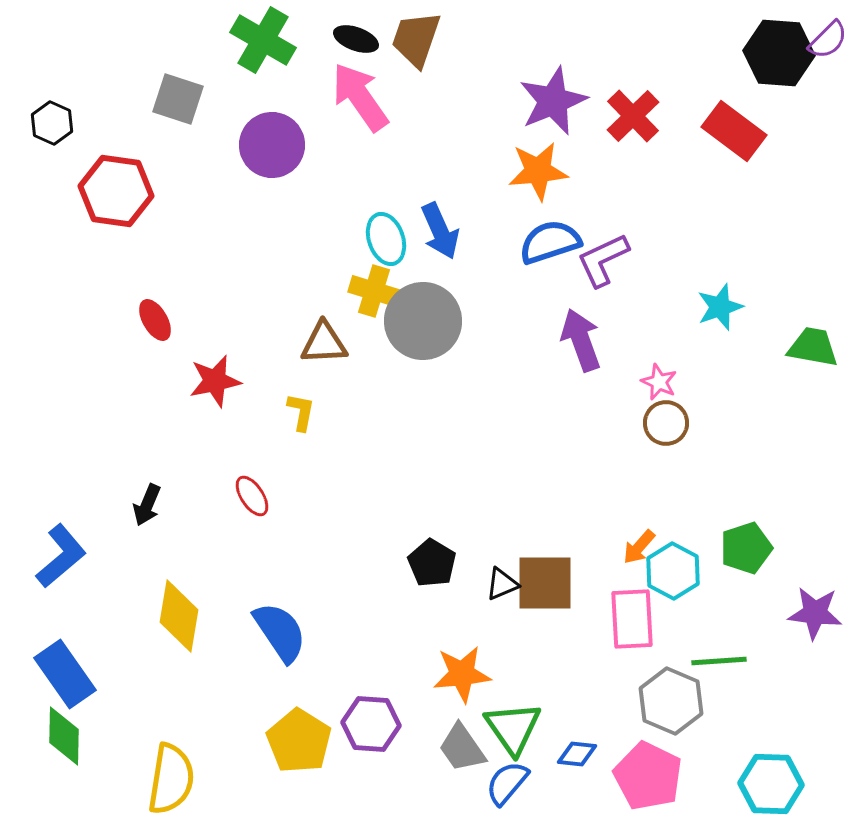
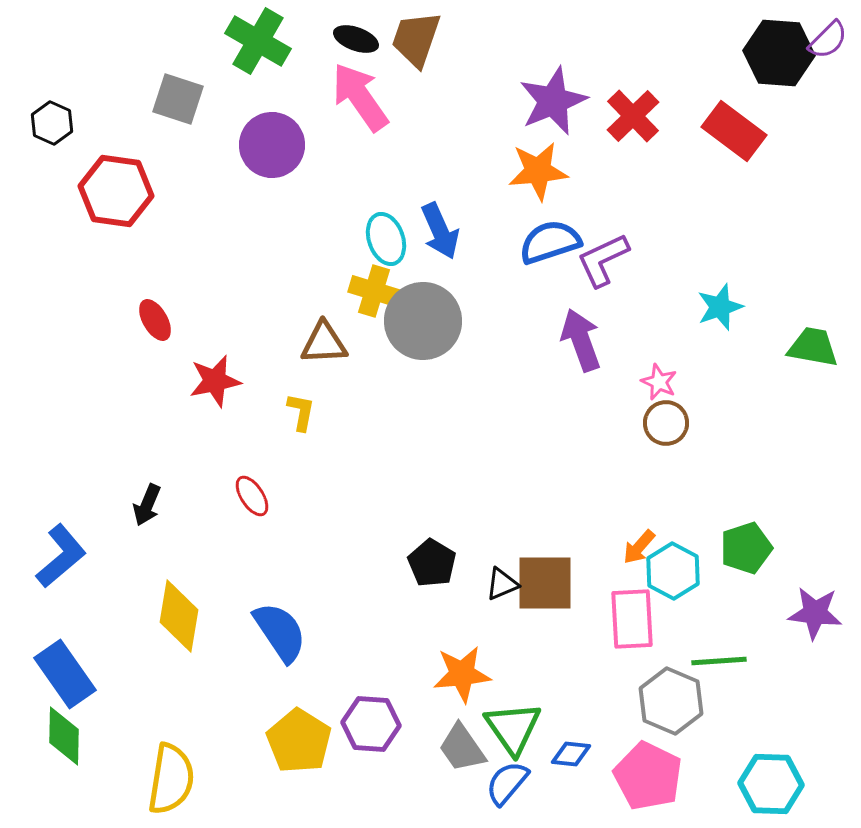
green cross at (263, 40): moved 5 px left, 1 px down
blue diamond at (577, 754): moved 6 px left
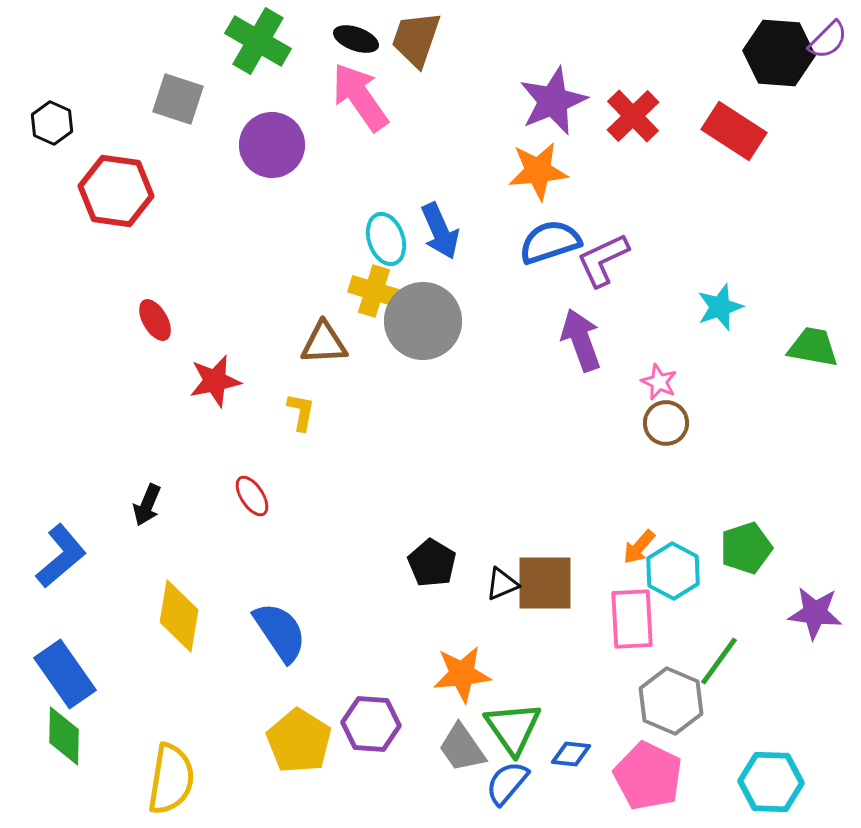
red rectangle at (734, 131): rotated 4 degrees counterclockwise
green line at (719, 661): rotated 50 degrees counterclockwise
cyan hexagon at (771, 784): moved 2 px up
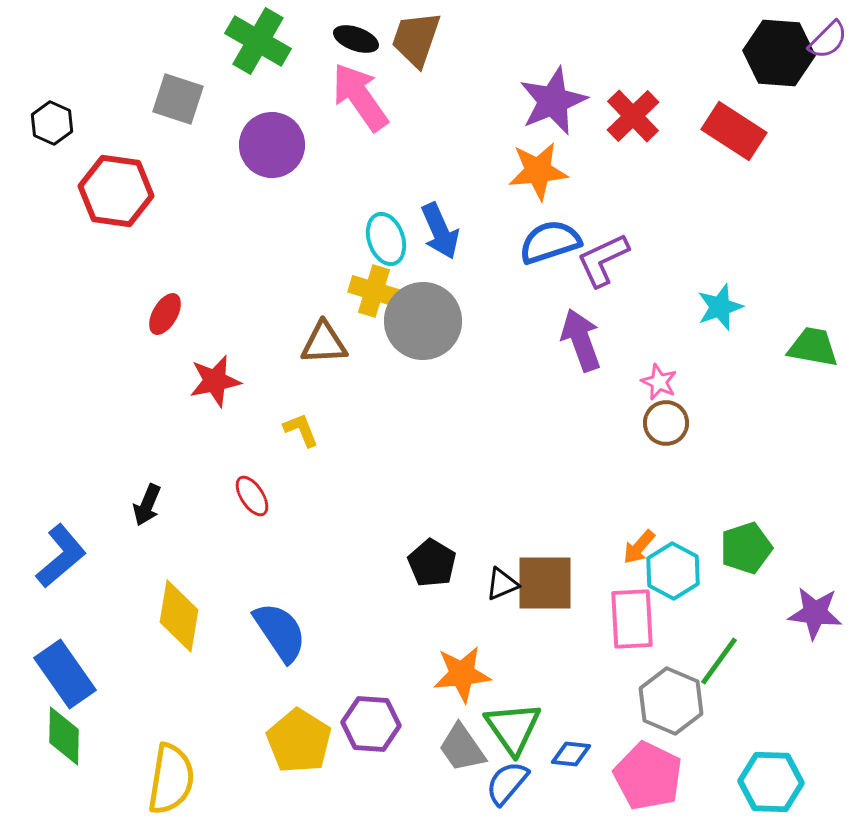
red ellipse at (155, 320): moved 10 px right, 6 px up; rotated 60 degrees clockwise
yellow L-shape at (301, 412): moved 18 px down; rotated 33 degrees counterclockwise
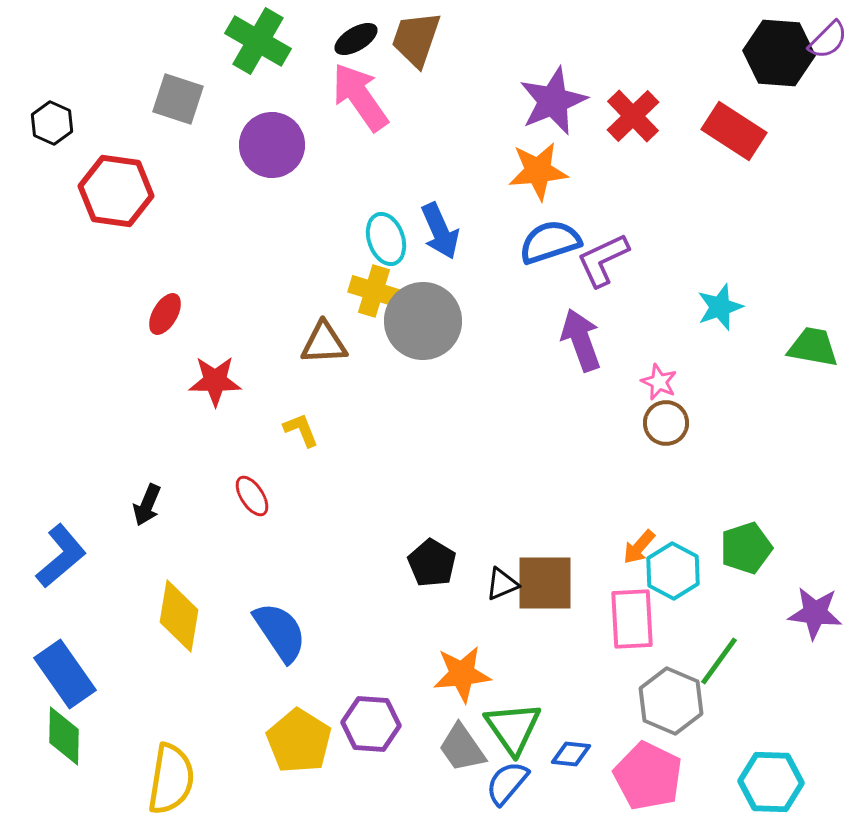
black ellipse at (356, 39): rotated 51 degrees counterclockwise
red star at (215, 381): rotated 12 degrees clockwise
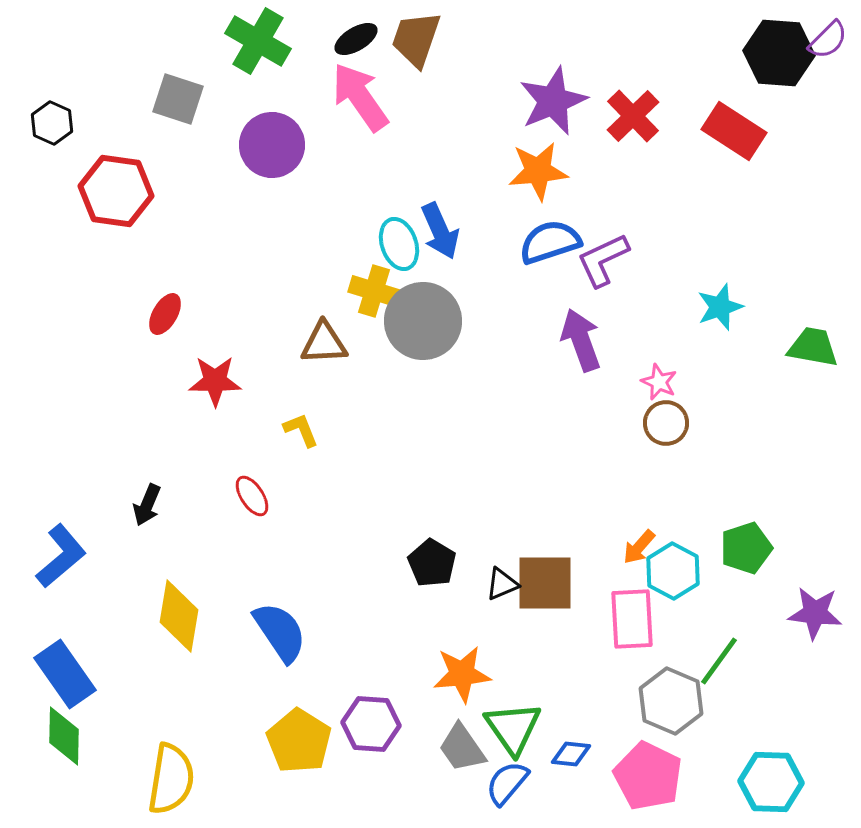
cyan ellipse at (386, 239): moved 13 px right, 5 px down
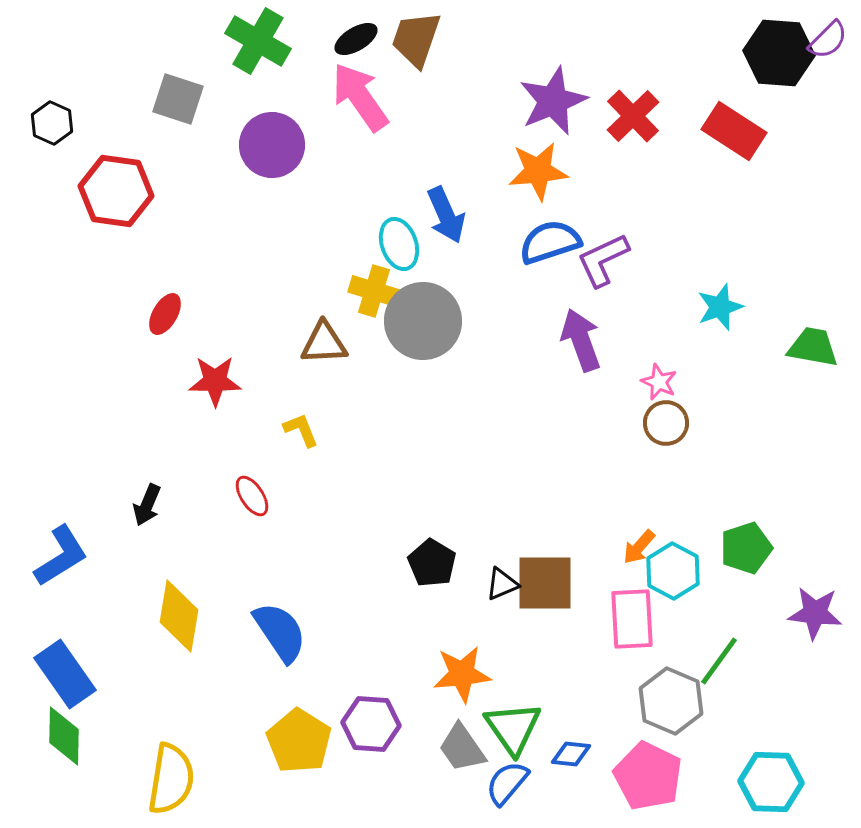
blue arrow at (440, 231): moved 6 px right, 16 px up
blue L-shape at (61, 556): rotated 8 degrees clockwise
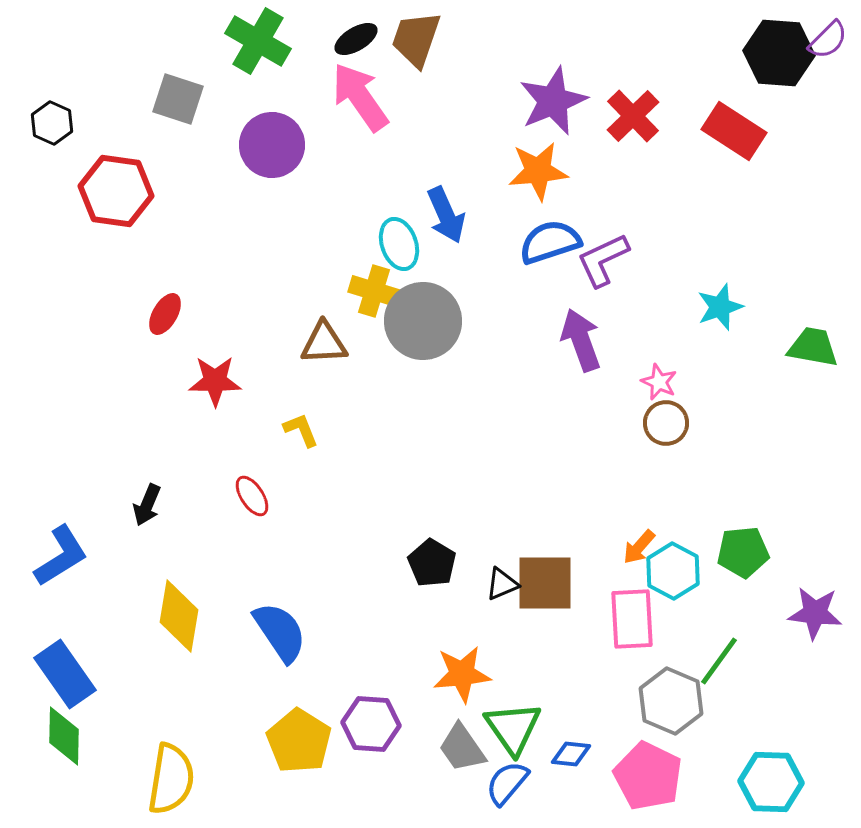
green pentagon at (746, 548): moved 3 px left, 4 px down; rotated 12 degrees clockwise
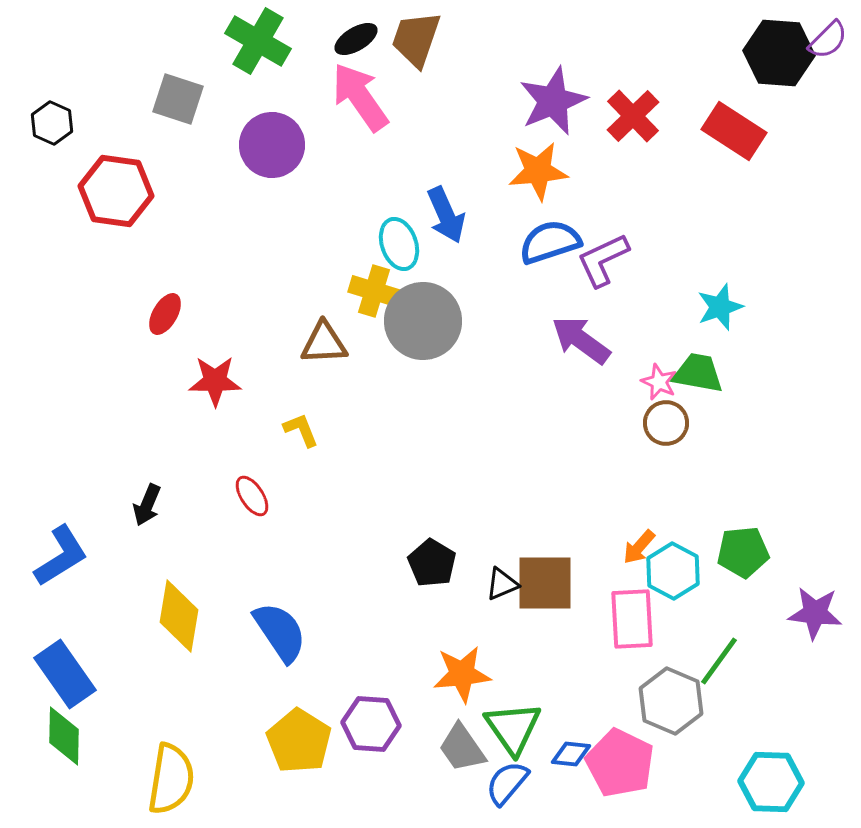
purple arrow at (581, 340): rotated 34 degrees counterclockwise
green trapezoid at (813, 347): moved 115 px left, 26 px down
pink pentagon at (648, 776): moved 28 px left, 13 px up
